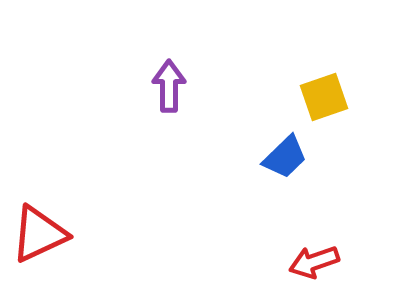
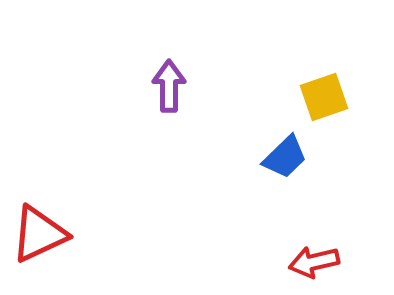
red arrow: rotated 6 degrees clockwise
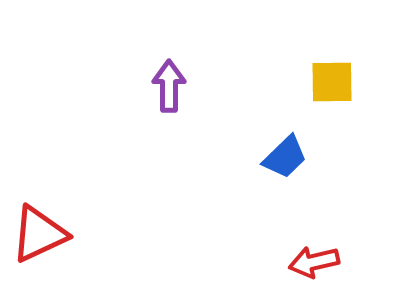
yellow square: moved 8 px right, 15 px up; rotated 18 degrees clockwise
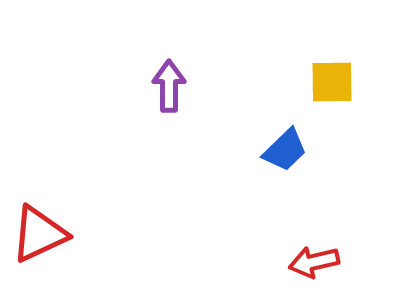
blue trapezoid: moved 7 px up
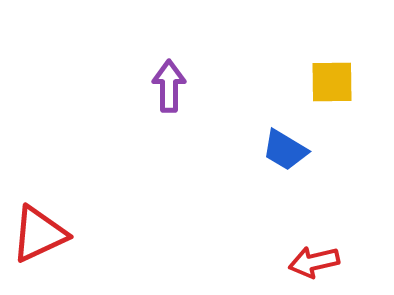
blue trapezoid: rotated 75 degrees clockwise
